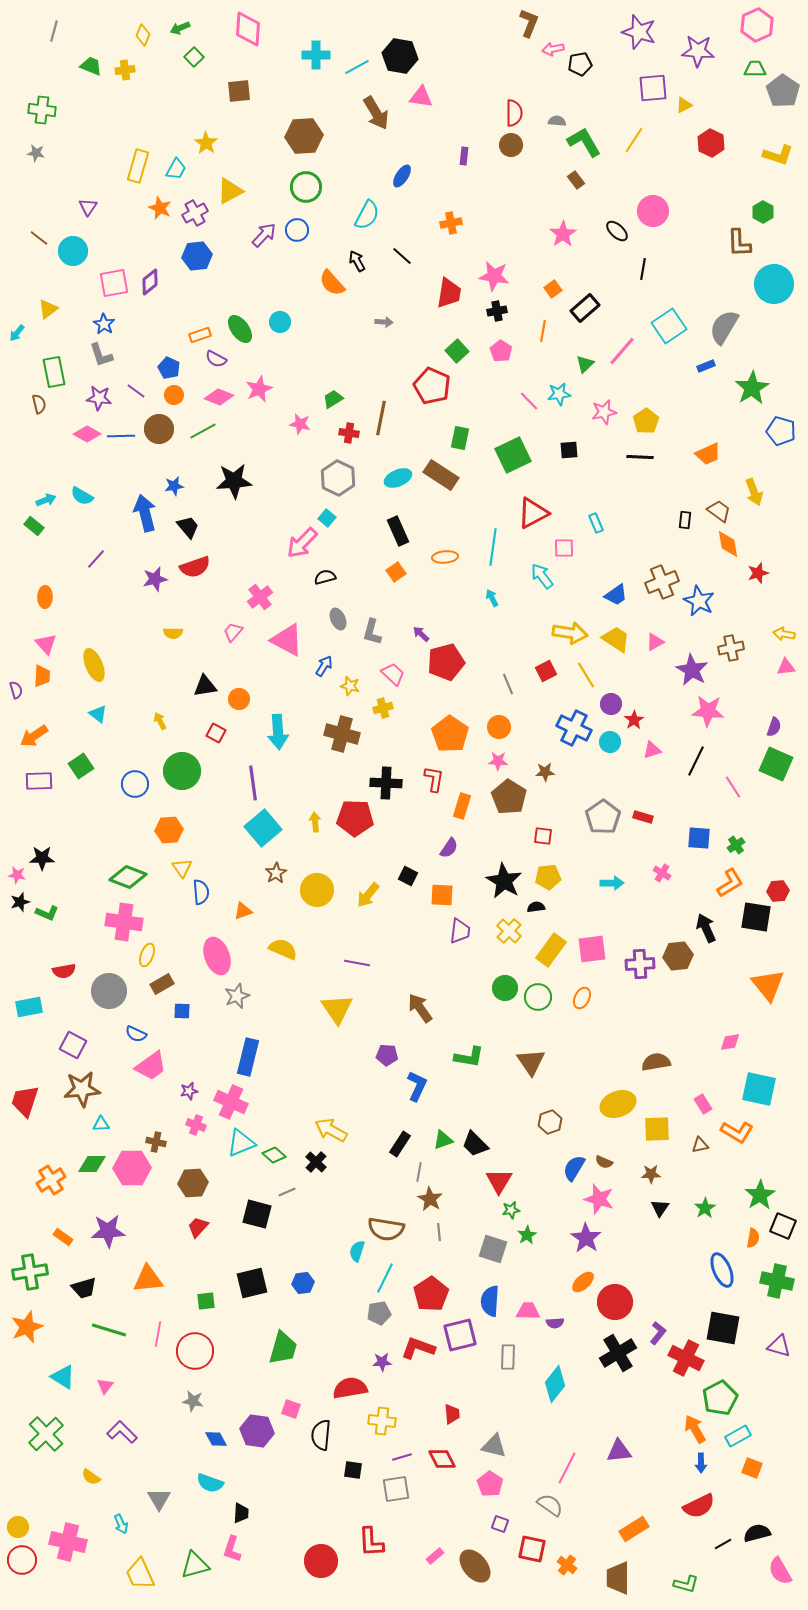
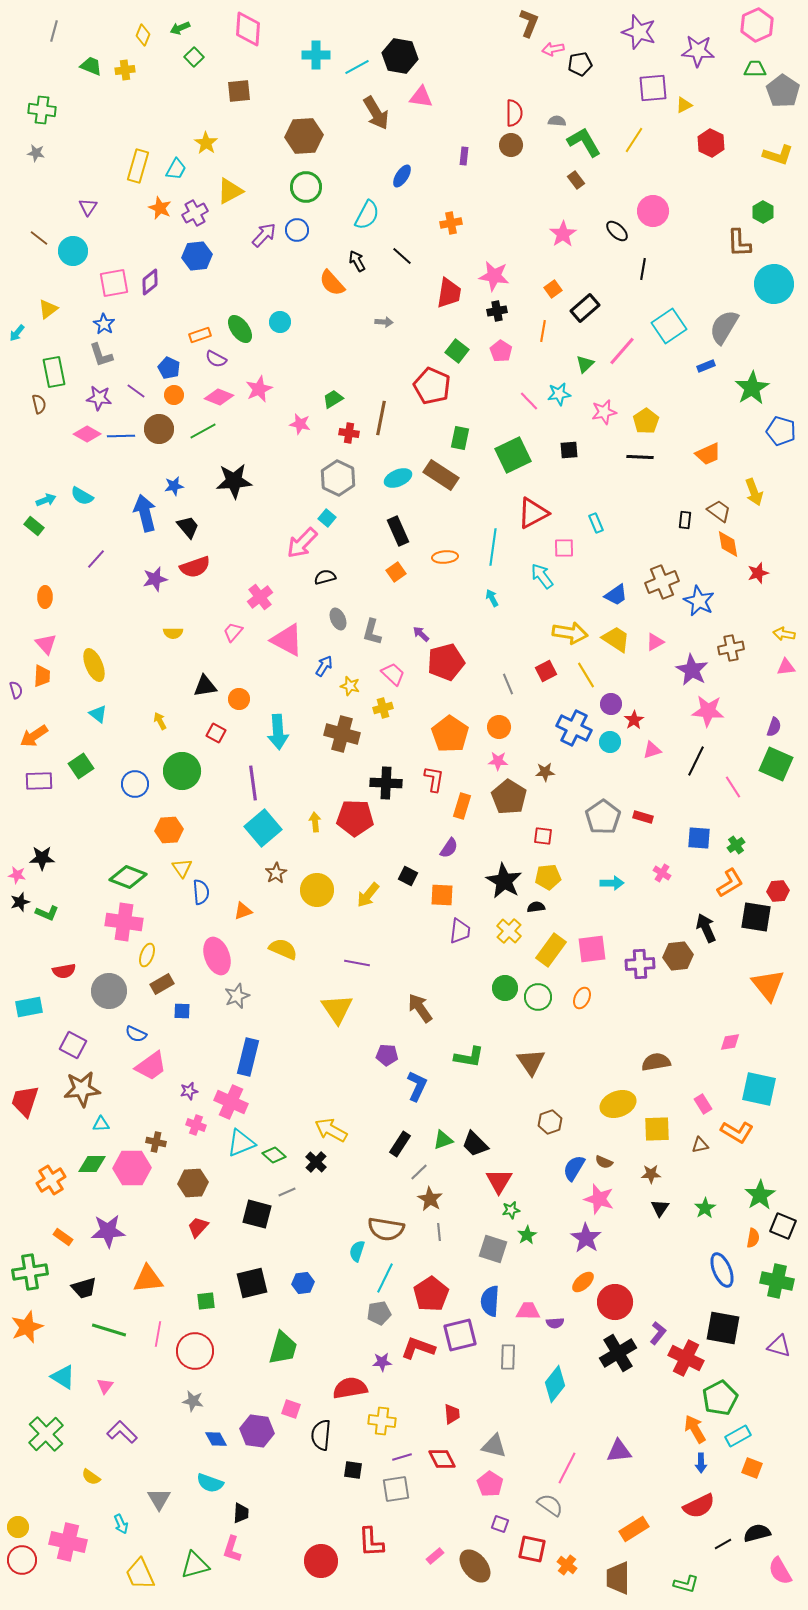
green square at (457, 351): rotated 10 degrees counterclockwise
gray line at (419, 1172): rotated 36 degrees clockwise
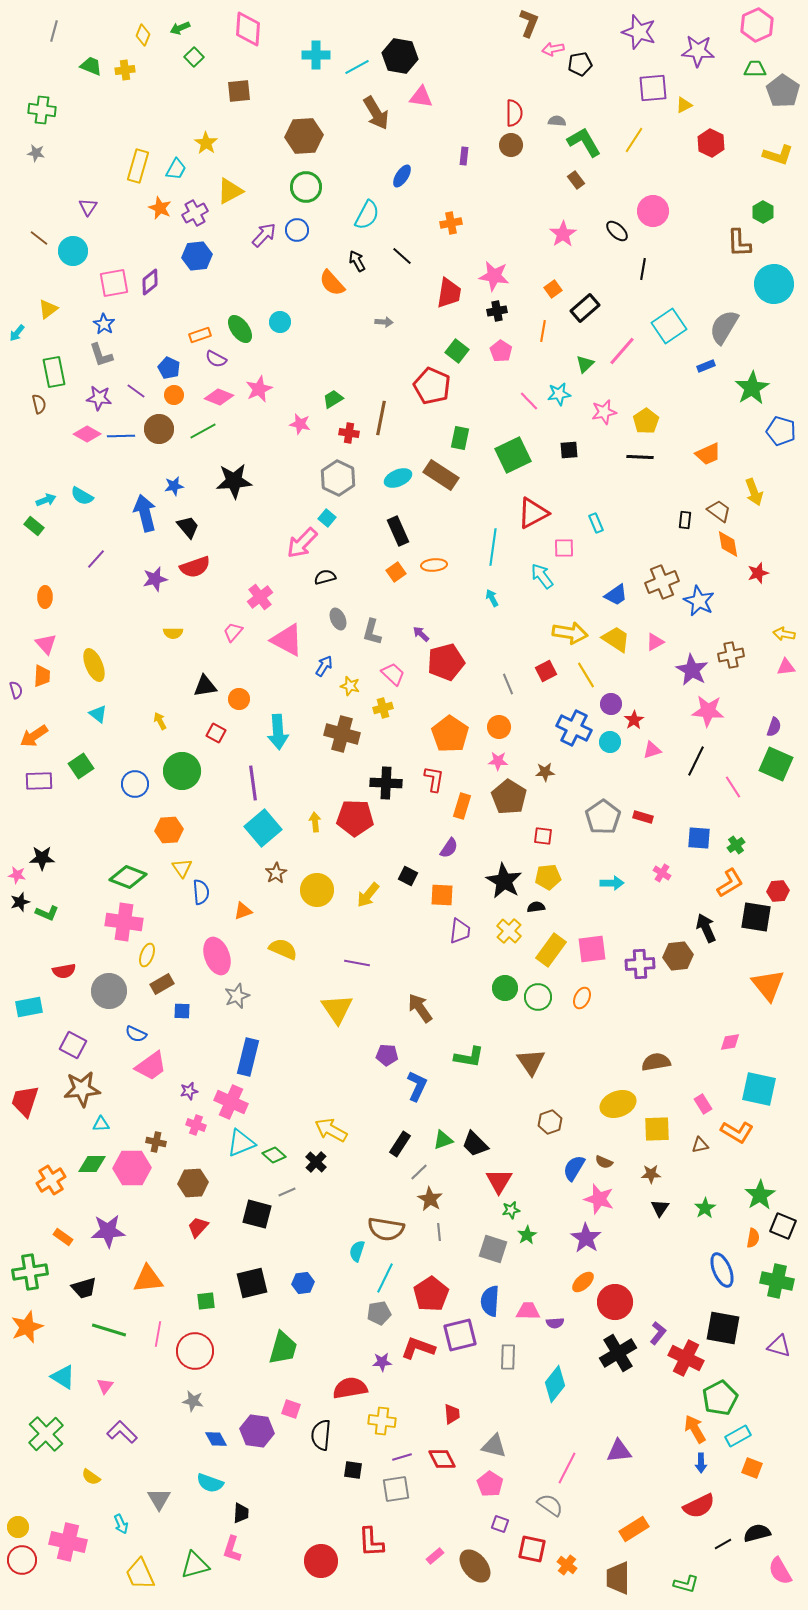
orange ellipse at (445, 557): moved 11 px left, 8 px down
brown cross at (731, 648): moved 7 px down
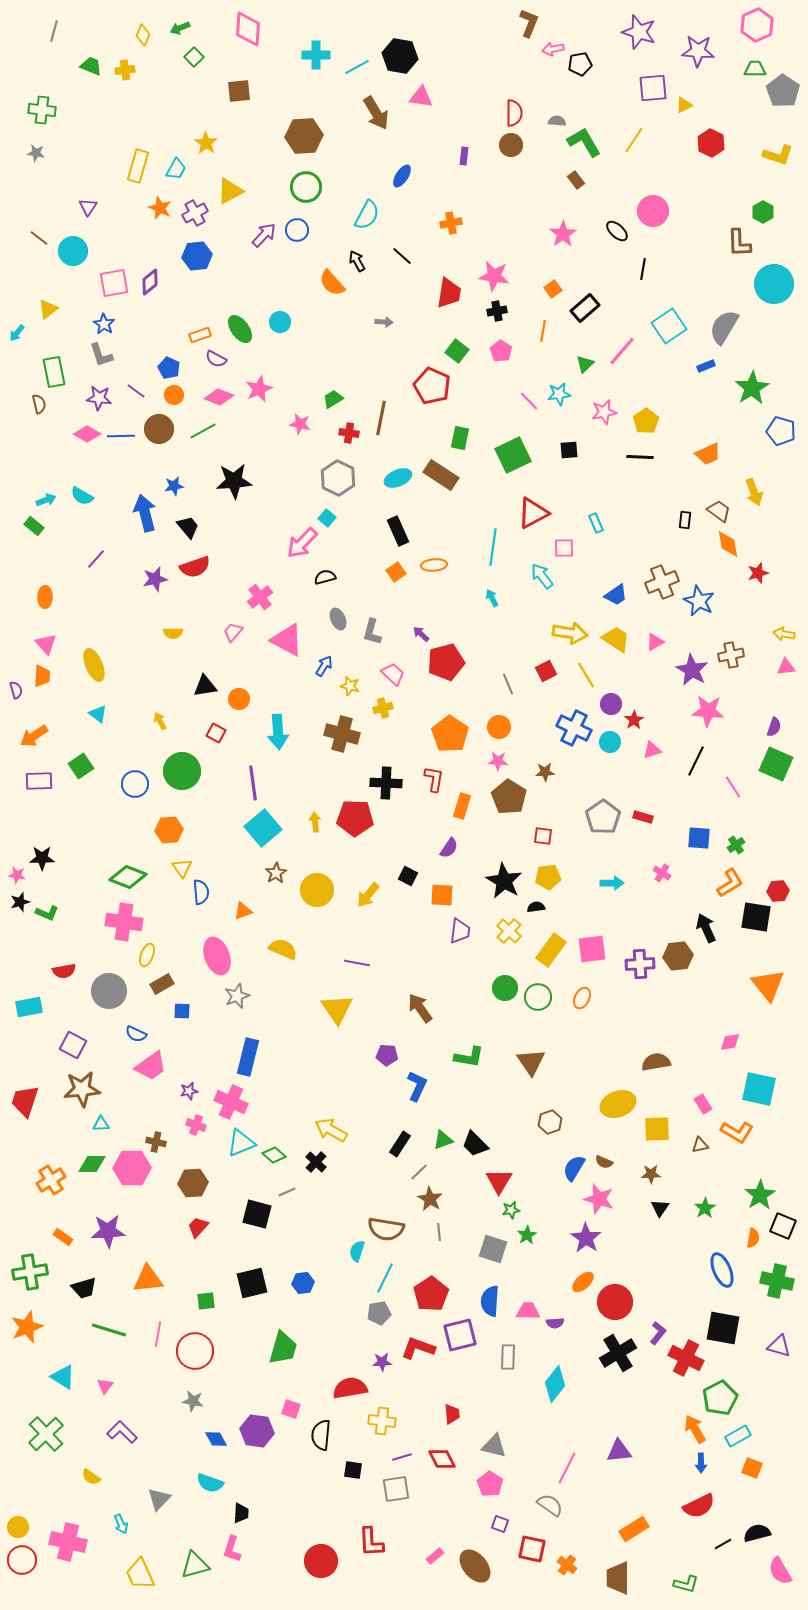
gray triangle at (159, 1499): rotated 15 degrees clockwise
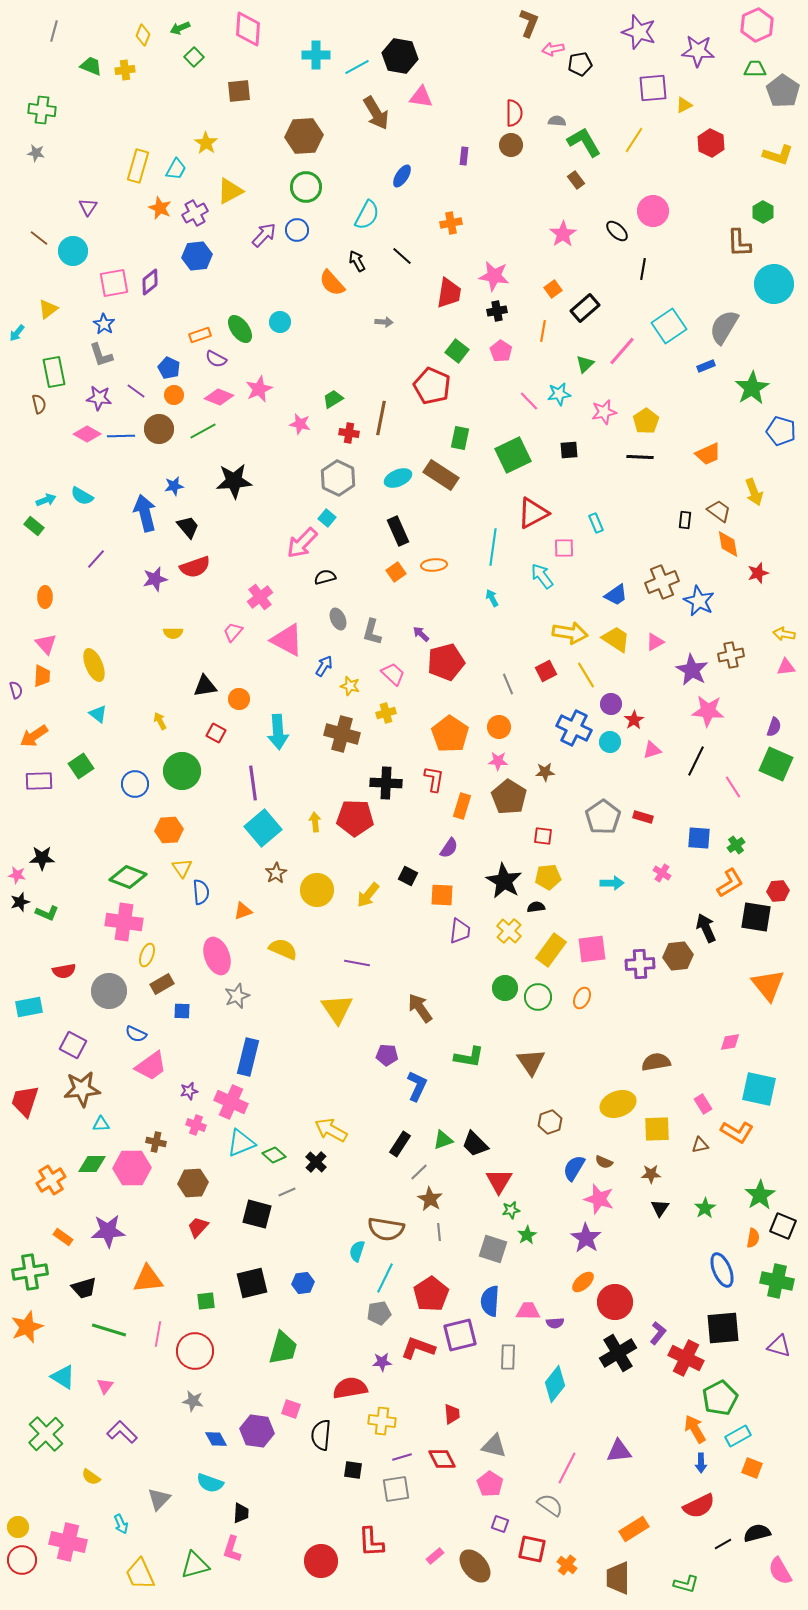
yellow cross at (383, 708): moved 3 px right, 5 px down
black square at (723, 1328): rotated 15 degrees counterclockwise
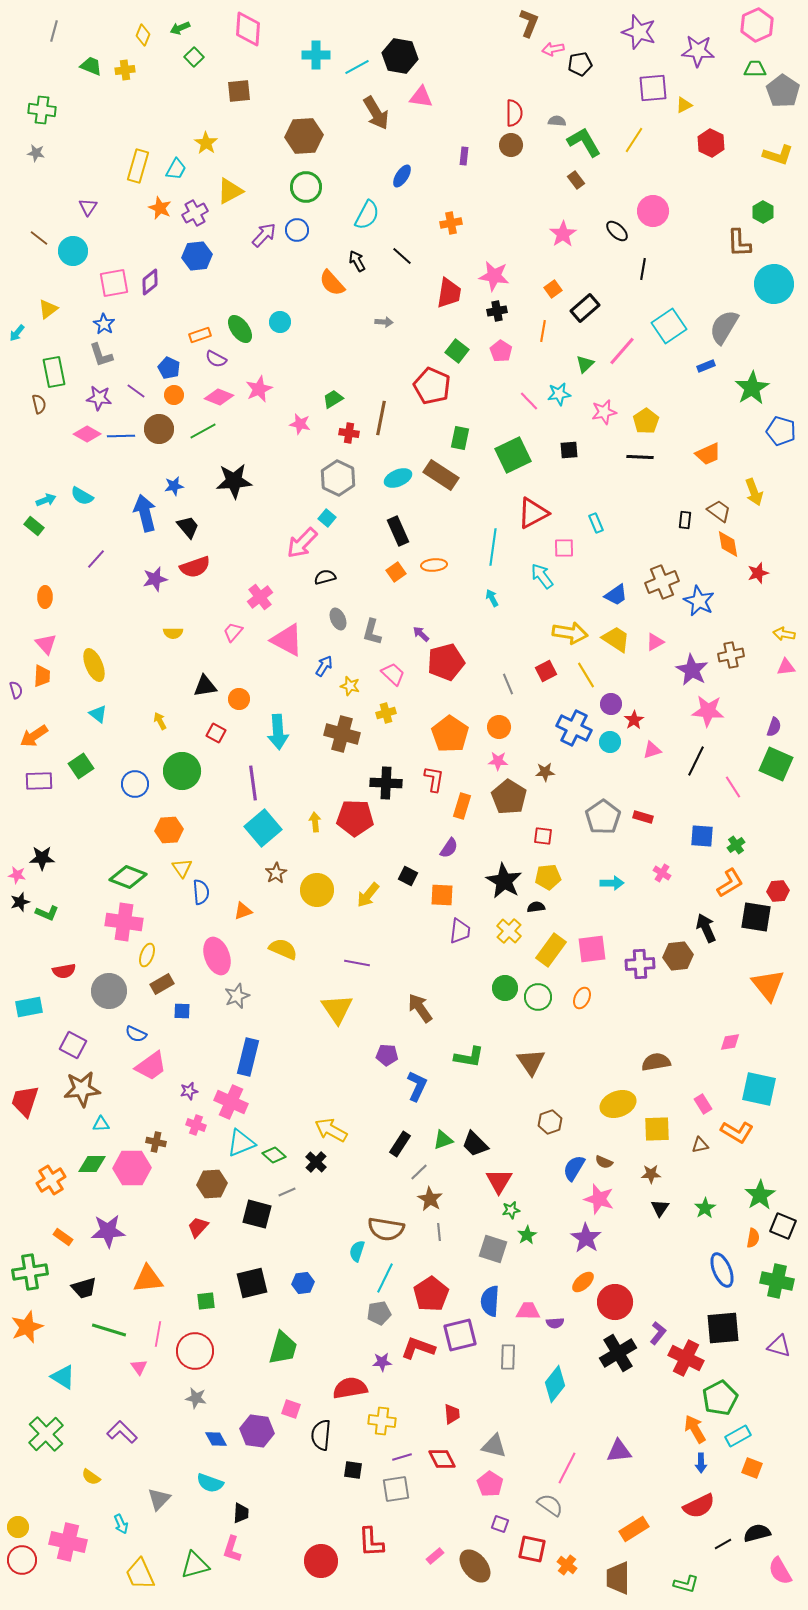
blue square at (699, 838): moved 3 px right, 2 px up
brown hexagon at (193, 1183): moved 19 px right, 1 px down
pink triangle at (105, 1386): moved 34 px right, 19 px up; rotated 12 degrees counterclockwise
gray star at (193, 1401): moved 3 px right, 3 px up
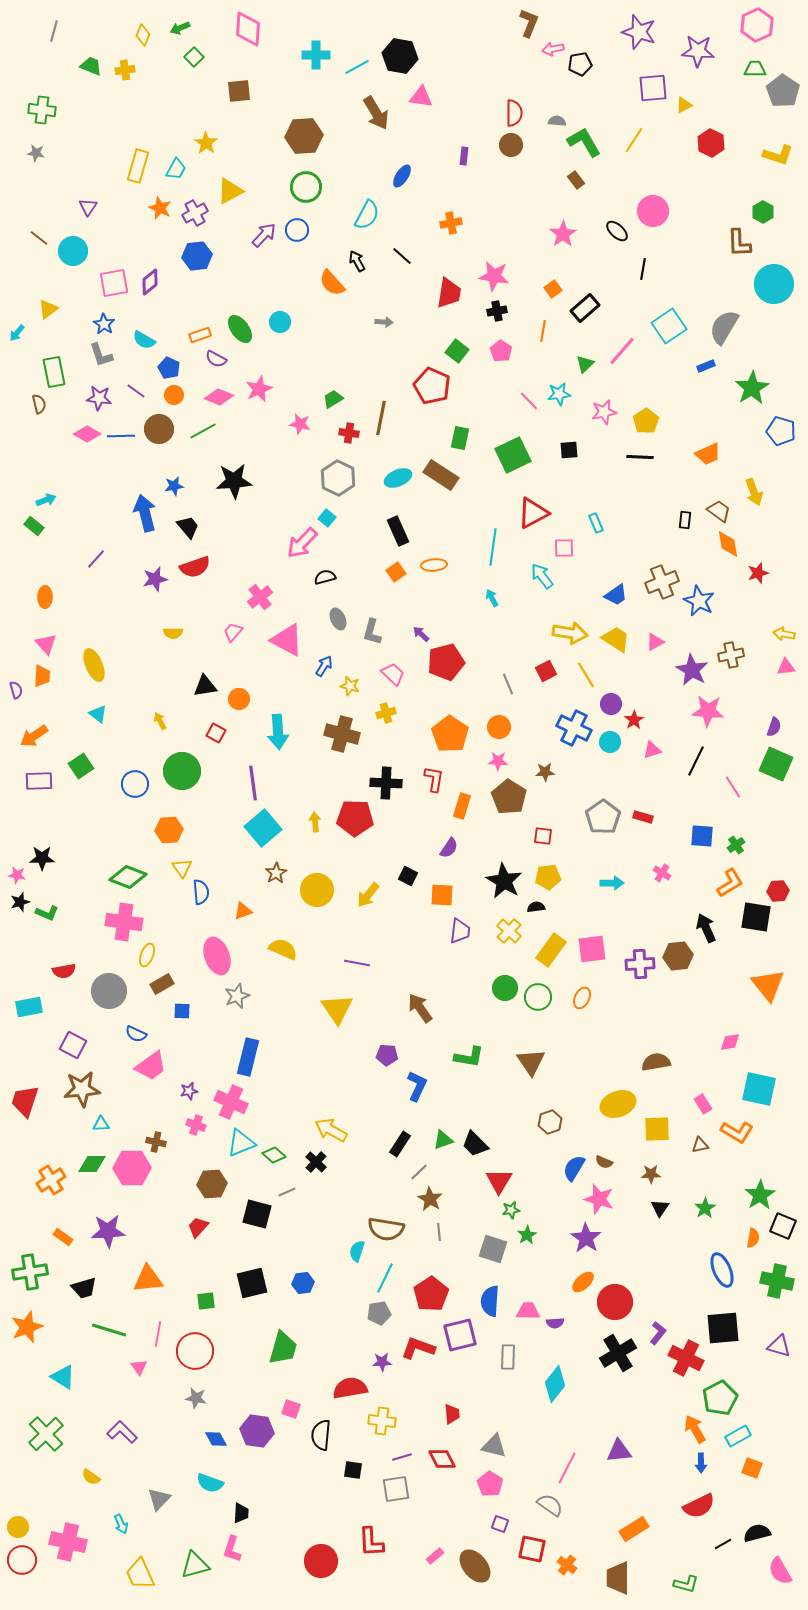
cyan semicircle at (82, 496): moved 62 px right, 156 px up
